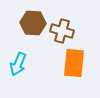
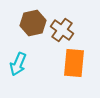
brown hexagon: rotated 15 degrees counterclockwise
brown cross: moved 1 px up; rotated 20 degrees clockwise
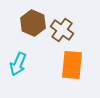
brown hexagon: rotated 25 degrees counterclockwise
orange rectangle: moved 2 px left, 2 px down
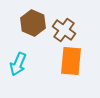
brown cross: moved 2 px right
orange rectangle: moved 1 px left, 4 px up
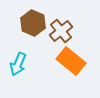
brown cross: moved 3 px left, 1 px down; rotated 15 degrees clockwise
orange rectangle: rotated 56 degrees counterclockwise
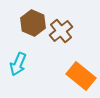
orange rectangle: moved 10 px right, 15 px down
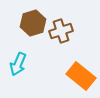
brown hexagon: rotated 20 degrees clockwise
brown cross: rotated 20 degrees clockwise
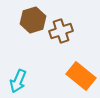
brown hexagon: moved 3 px up
cyan arrow: moved 17 px down
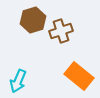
orange rectangle: moved 2 px left
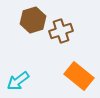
cyan arrow: rotated 30 degrees clockwise
